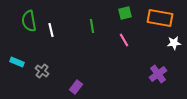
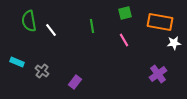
orange rectangle: moved 4 px down
white line: rotated 24 degrees counterclockwise
purple rectangle: moved 1 px left, 5 px up
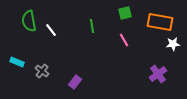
white star: moved 1 px left, 1 px down
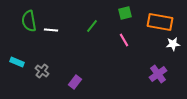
green line: rotated 48 degrees clockwise
white line: rotated 48 degrees counterclockwise
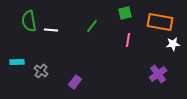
pink line: moved 4 px right; rotated 40 degrees clockwise
cyan rectangle: rotated 24 degrees counterclockwise
gray cross: moved 1 px left
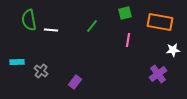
green semicircle: moved 1 px up
white star: moved 6 px down
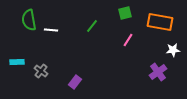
pink line: rotated 24 degrees clockwise
purple cross: moved 2 px up
